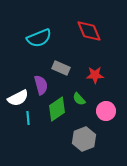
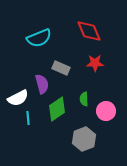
red star: moved 12 px up
purple semicircle: moved 1 px right, 1 px up
green semicircle: moved 5 px right; rotated 40 degrees clockwise
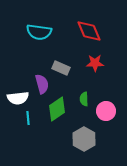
cyan semicircle: moved 6 px up; rotated 30 degrees clockwise
white semicircle: rotated 20 degrees clockwise
gray hexagon: rotated 10 degrees counterclockwise
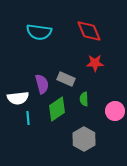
gray rectangle: moved 5 px right, 11 px down
pink circle: moved 9 px right
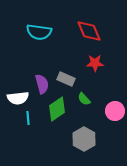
green semicircle: rotated 40 degrees counterclockwise
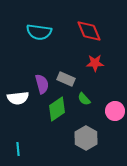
cyan line: moved 10 px left, 31 px down
gray hexagon: moved 2 px right, 1 px up
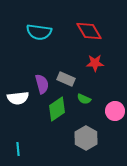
red diamond: rotated 8 degrees counterclockwise
green semicircle: rotated 24 degrees counterclockwise
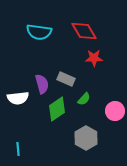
red diamond: moved 5 px left
red star: moved 1 px left, 5 px up
green semicircle: rotated 72 degrees counterclockwise
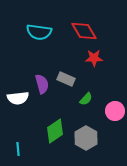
green semicircle: moved 2 px right
green diamond: moved 2 px left, 22 px down
